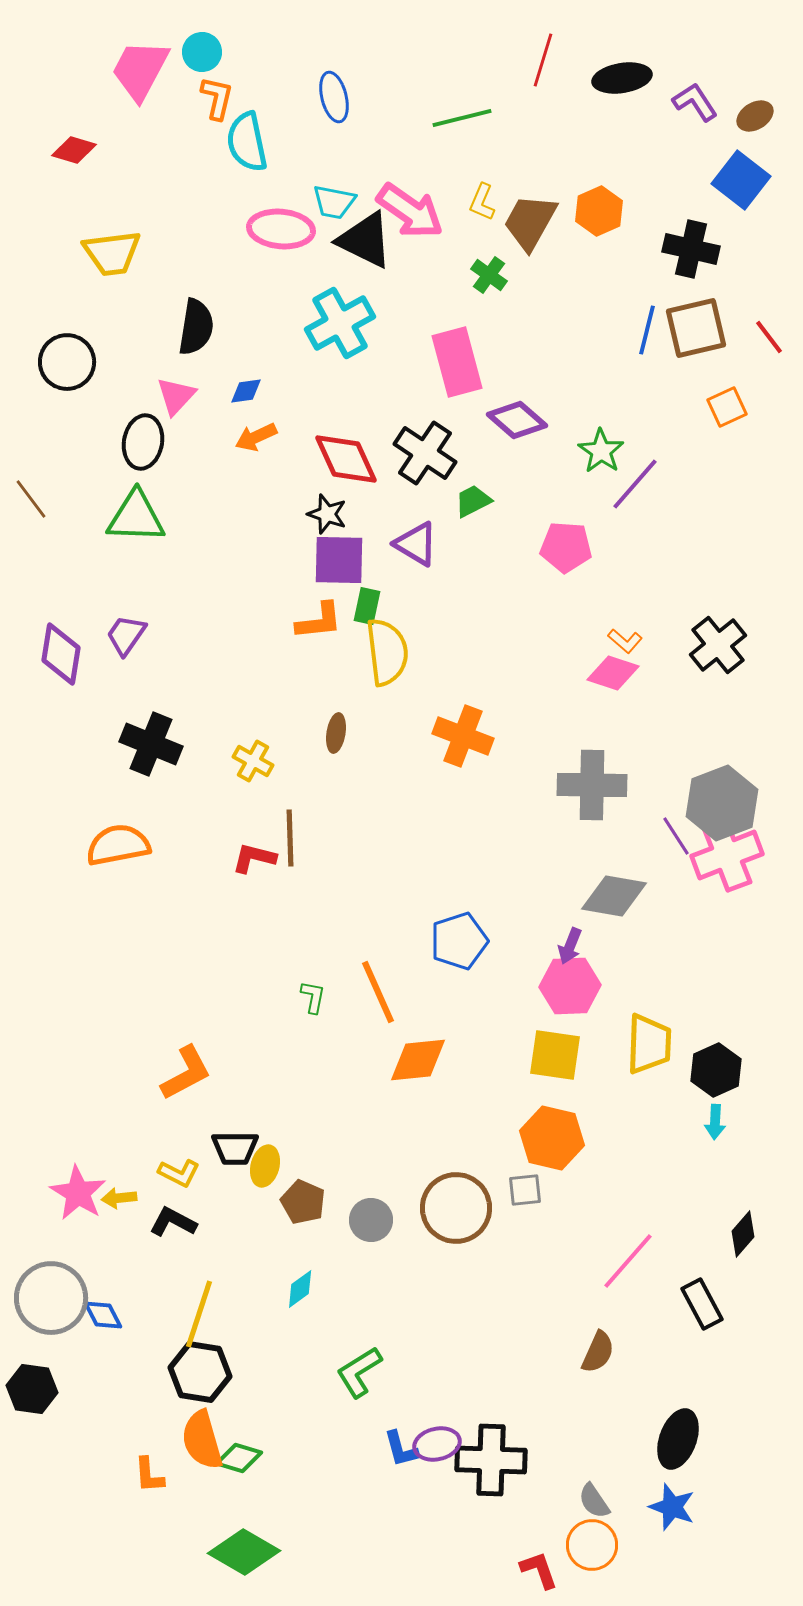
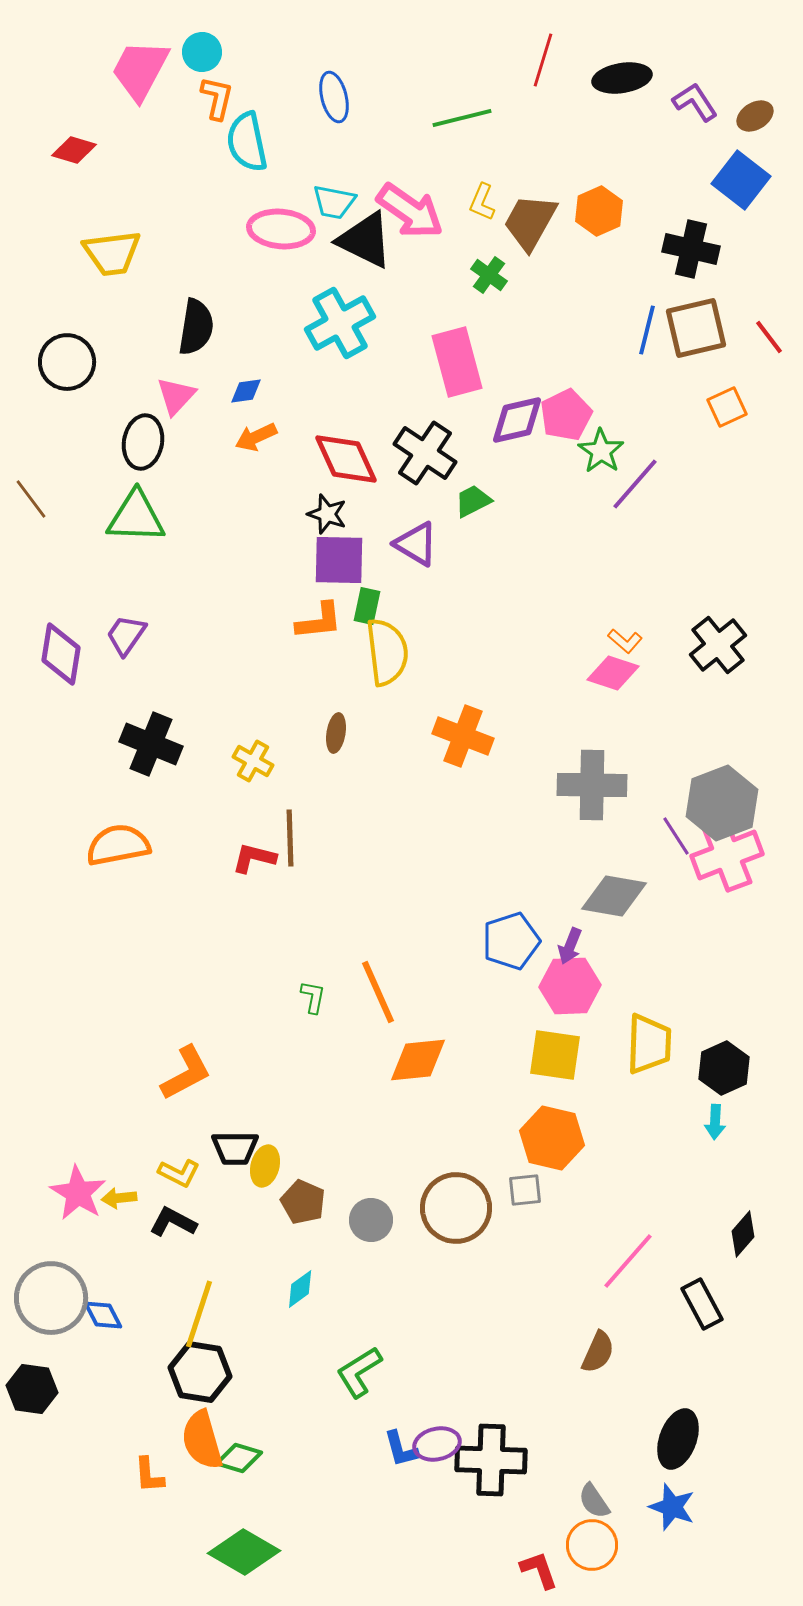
purple diamond at (517, 420): rotated 54 degrees counterclockwise
pink pentagon at (566, 547): moved 132 px up; rotated 30 degrees counterclockwise
blue pentagon at (459, 941): moved 52 px right
black hexagon at (716, 1070): moved 8 px right, 2 px up
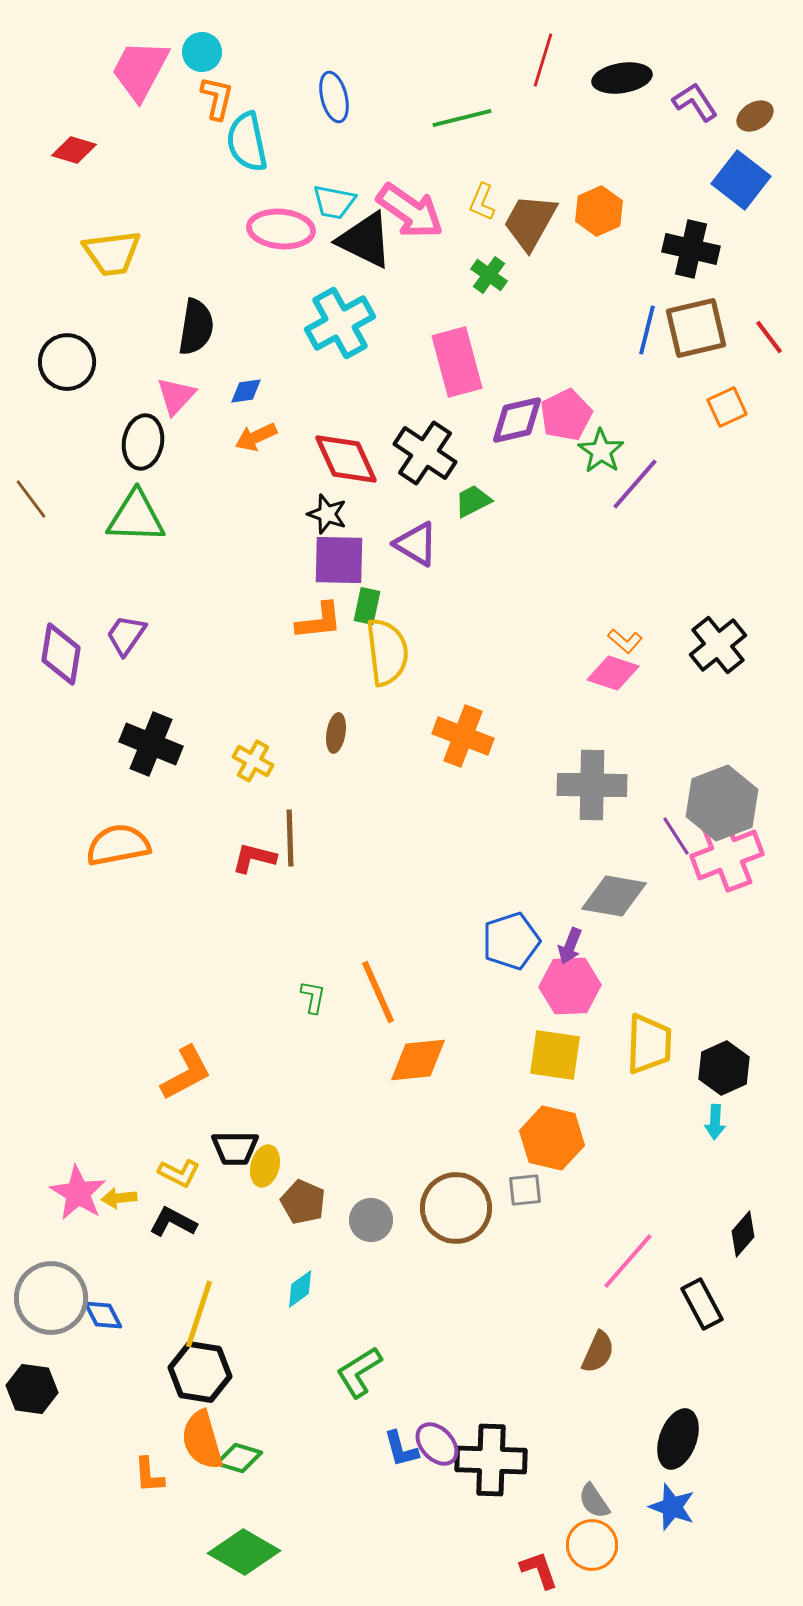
purple ellipse at (437, 1444): rotated 60 degrees clockwise
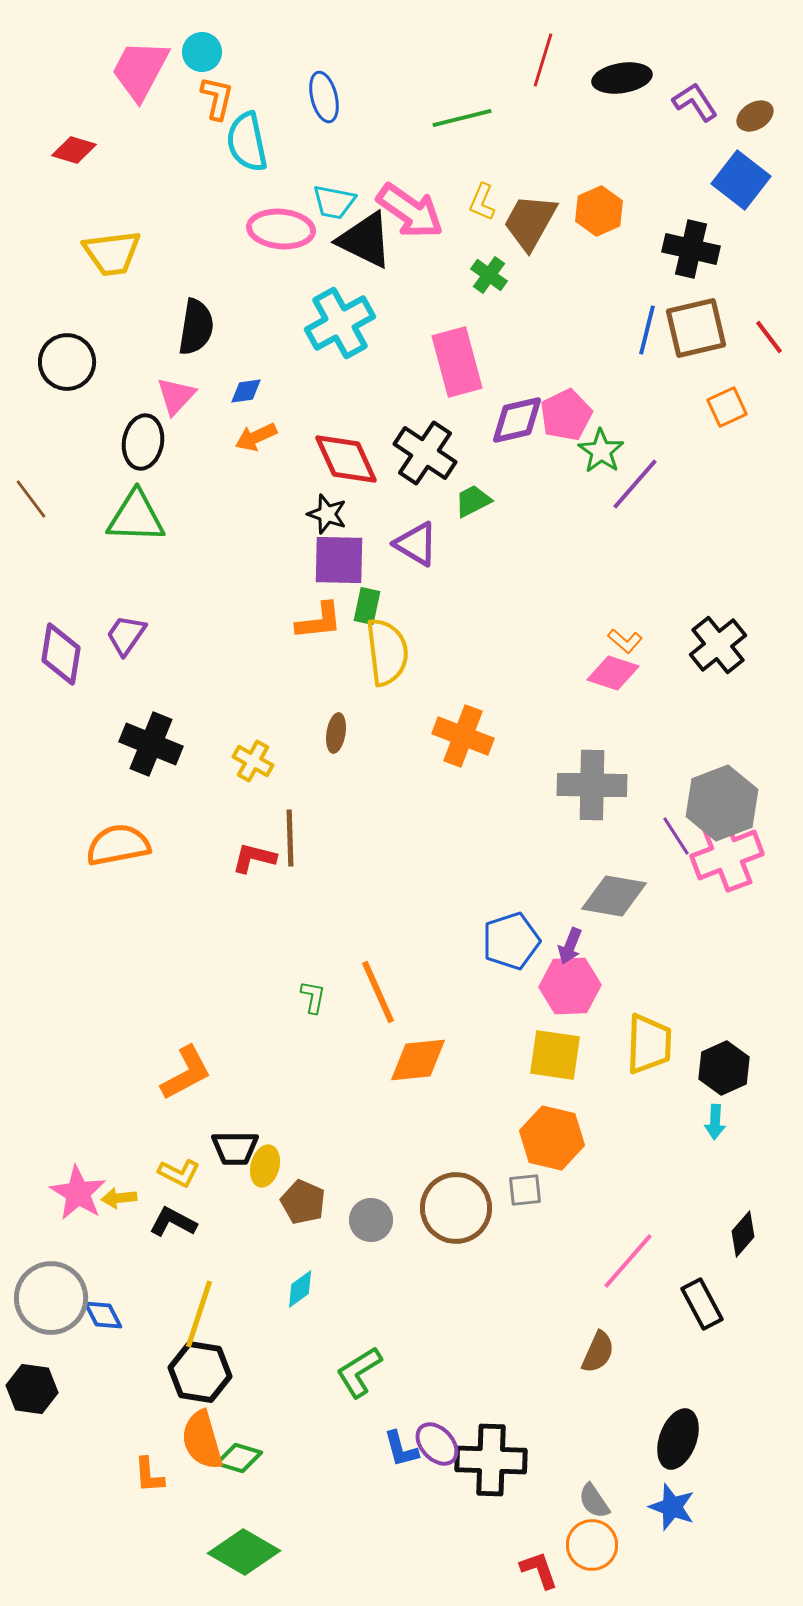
blue ellipse at (334, 97): moved 10 px left
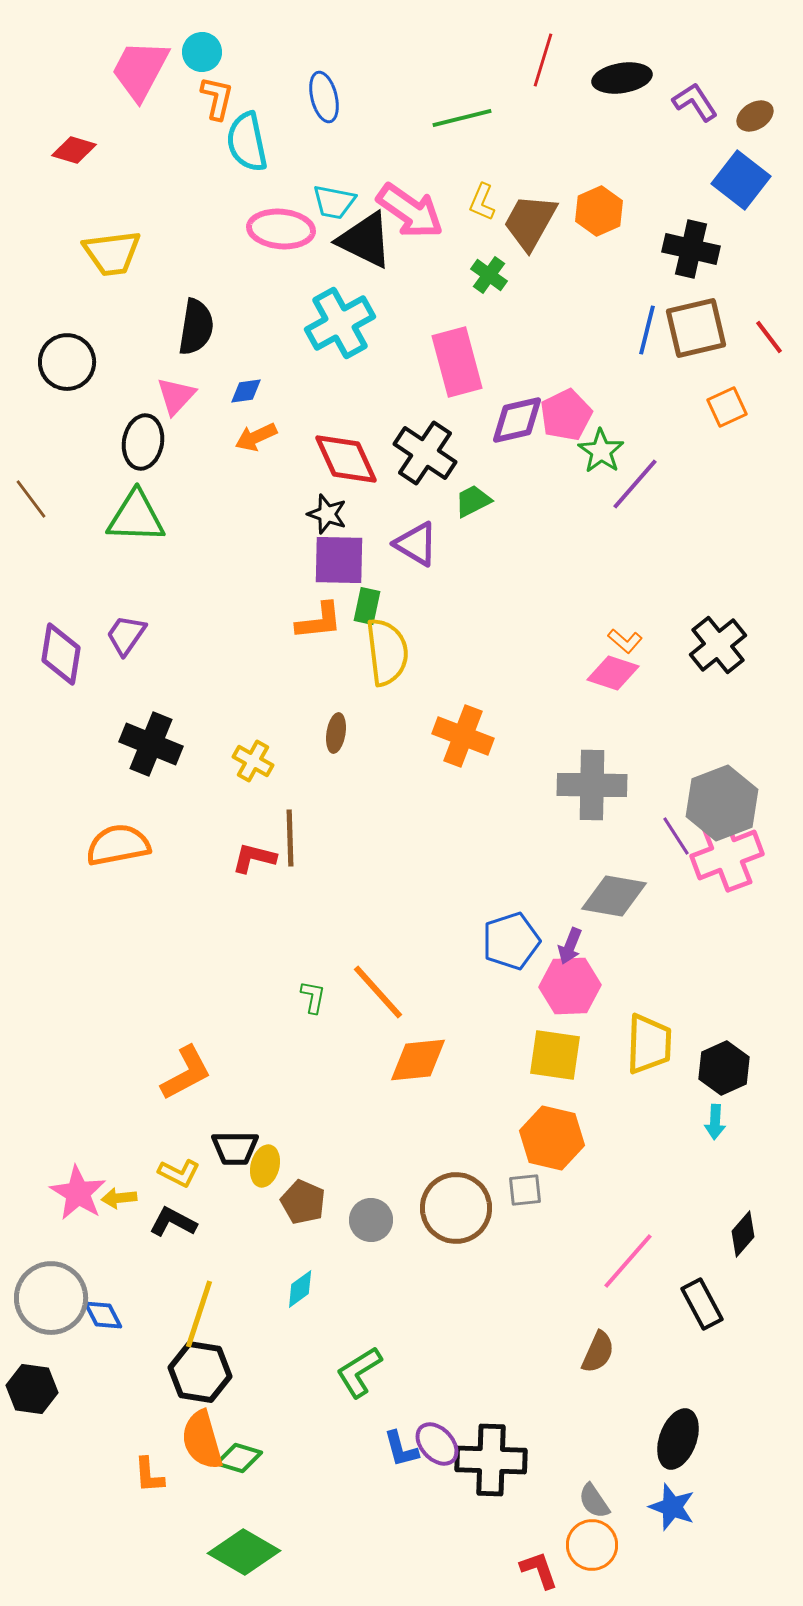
orange line at (378, 992): rotated 18 degrees counterclockwise
